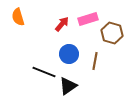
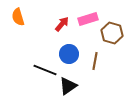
black line: moved 1 px right, 2 px up
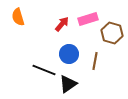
black line: moved 1 px left
black triangle: moved 2 px up
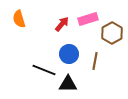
orange semicircle: moved 1 px right, 2 px down
brown hexagon: rotated 15 degrees clockwise
black triangle: rotated 36 degrees clockwise
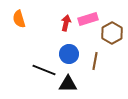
red arrow: moved 4 px right, 1 px up; rotated 28 degrees counterclockwise
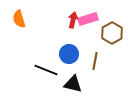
red arrow: moved 7 px right, 3 px up
black line: moved 2 px right
black triangle: moved 5 px right; rotated 12 degrees clockwise
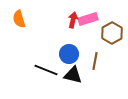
black triangle: moved 9 px up
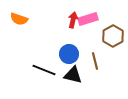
orange semicircle: rotated 54 degrees counterclockwise
brown hexagon: moved 1 px right, 3 px down
brown line: rotated 24 degrees counterclockwise
black line: moved 2 px left
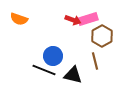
red arrow: rotated 98 degrees clockwise
brown hexagon: moved 11 px left
blue circle: moved 16 px left, 2 px down
